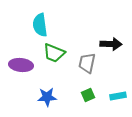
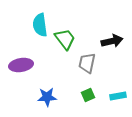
black arrow: moved 1 px right, 3 px up; rotated 15 degrees counterclockwise
green trapezoid: moved 11 px right, 14 px up; rotated 150 degrees counterclockwise
purple ellipse: rotated 15 degrees counterclockwise
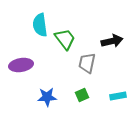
green square: moved 6 px left
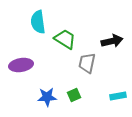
cyan semicircle: moved 2 px left, 3 px up
green trapezoid: rotated 20 degrees counterclockwise
green square: moved 8 px left
